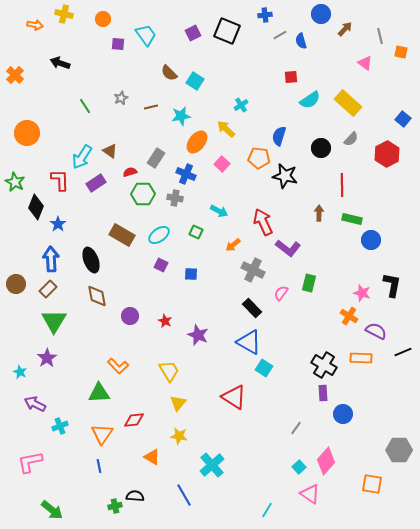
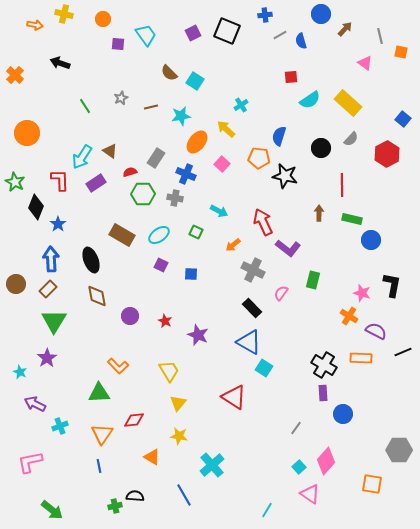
green rectangle at (309, 283): moved 4 px right, 3 px up
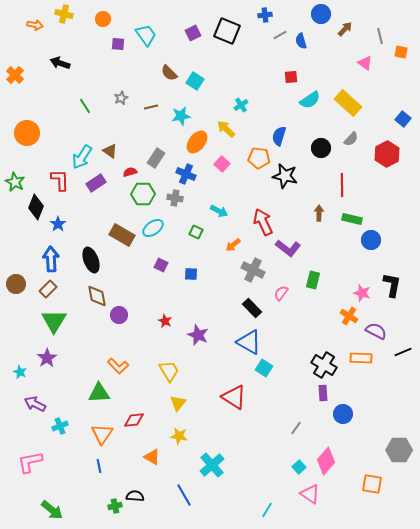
cyan ellipse at (159, 235): moved 6 px left, 7 px up
purple circle at (130, 316): moved 11 px left, 1 px up
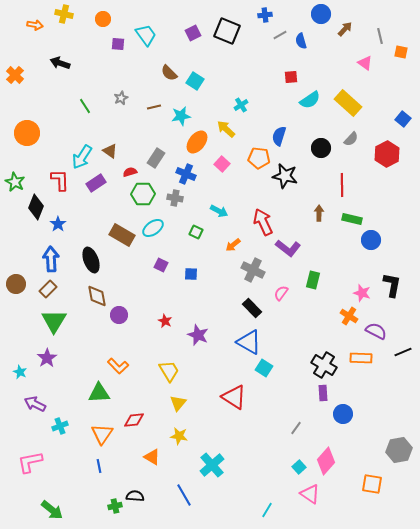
brown line at (151, 107): moved 3 px right
gray hexagon at (399, 450): rotated 10 degrees counterclockwise
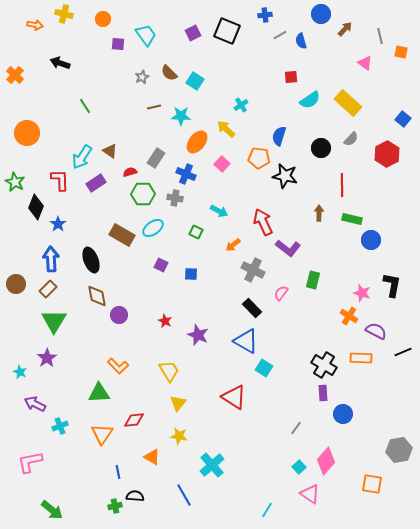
gray star at (121, 98): moved 21 px right, 21 px up
cyan star at (181, 116): rotated 12 degrees clockwise
blue triangle at (249, 342): moved 3 px left, 1 px up
blue line at (99, 466): moved 19 px right, 6 px down
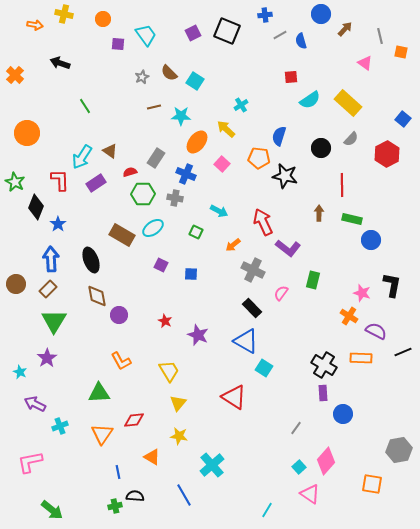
orange L-shape at (118, 366): moved 3 px right, 5 px up; rotated 15 degrees clockwise
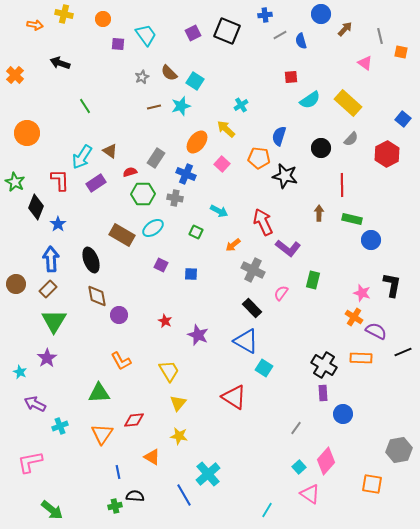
cyan star at (181, 116): moved 10 px up; rotated 18 degrees counterclockwise
orange cross at (349, 316): moved 5 px right, 1 px down
cyan cross at (212, 465): moved 4 px left, 9 px down
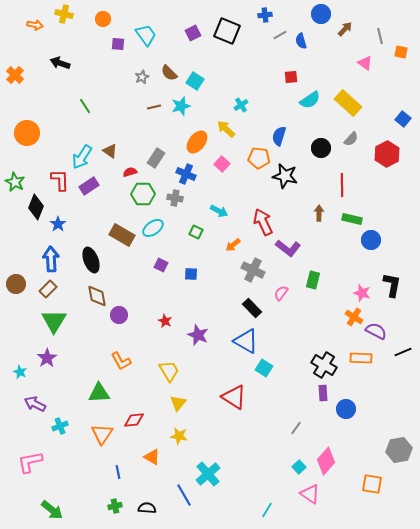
purple rectangle at (96, 183): moved 7 px left, 3 px down
blue circle at (343, 414): moved 3 px right, 5 px up
black semicircle at (135, 496): moved 12 px right, 12 px down
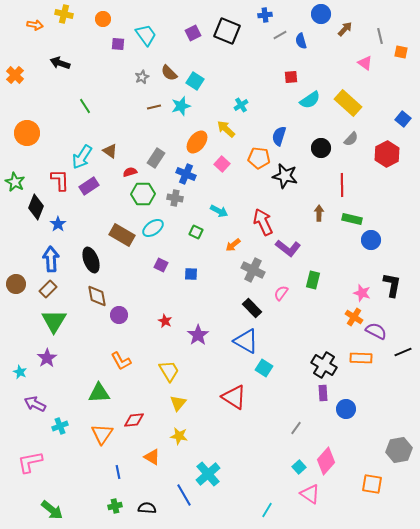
purple star at (198, 335): rotated 15 degrees clockwise
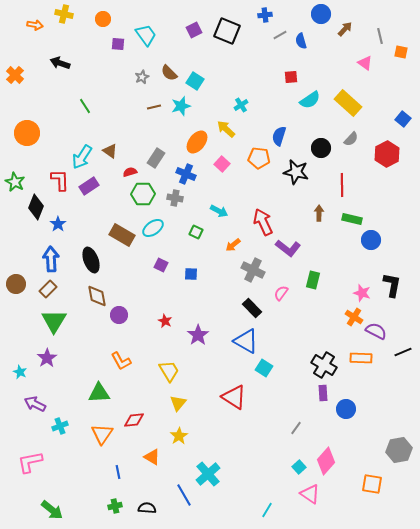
purple square at (193, 33): moved 1 px right, 3 px up
black star at (285, 176): moved 11 px right, 4 px up
yellow star at (179, 436): rotated 30 degrees clockwise
